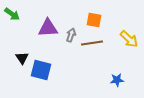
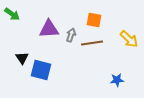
purple triangle: moved 1 px right, 1 px down
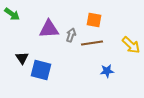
yellow arrow: moved 2 px right, 6 px down
blue star: moved 10 px left, 9 px up
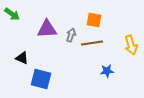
purple triangle: moved 2 px left
yellow arrow: rotated 30 degrees clockwise
black triangle: rotated 32 degrees counterclockwise
blue square: moved 9 px down
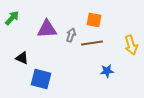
green arrow: moved 4 px down; rotated 84 degrees counterclockwise
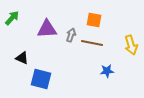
brown line: rotated 20 degrees clockwise
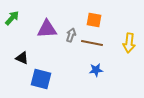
yellow arrow: moved 2 px left, 2 px up; rotated 24 degrees clockwise
blue star: moved 11 px left, 1 px up
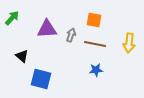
brown line: moved 3 px right, 1 px down
black triangle: moved 2 px up; rotated 16 degrees clockwise
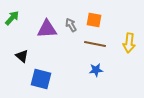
gray arrow: moved 10 px up; rotated 48 degrees counterclockwise
